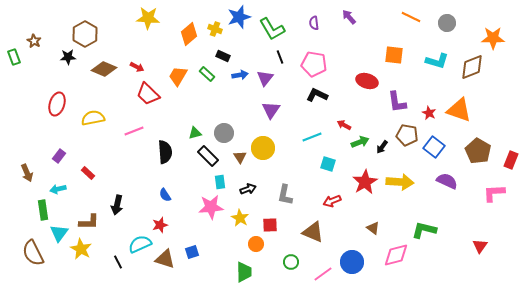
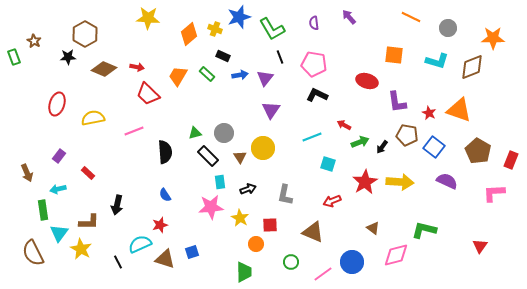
gray circle at (447, 23): moved 1 px right, 5 px down
red arrow at (137, 67): rotated 16 degrees counterclockwise
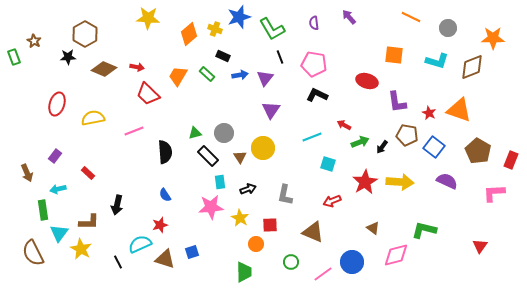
purple rectangle at (59, 156): moved 4 px left
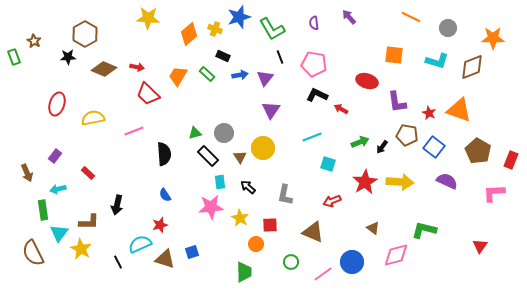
red arrow at (344, 125): moved 3 px left, 16 px up
black semicircle at (165, 152): moved 1 px left, 2 px down
black arrow at (248, 189): moved 2 px up; rotated 119 degrees counterclockwise
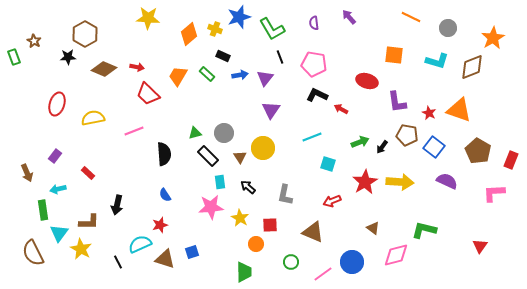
orange star at (493, 38): rotated 30 degrees counterclockwise
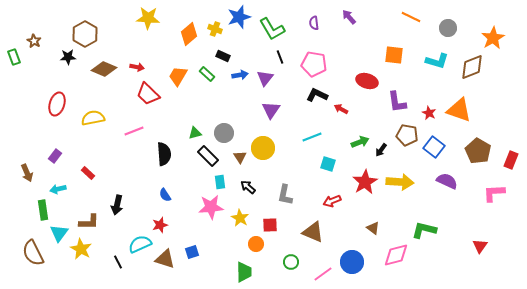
black arrow at (382, 147): moved 1 px left, 3 px down
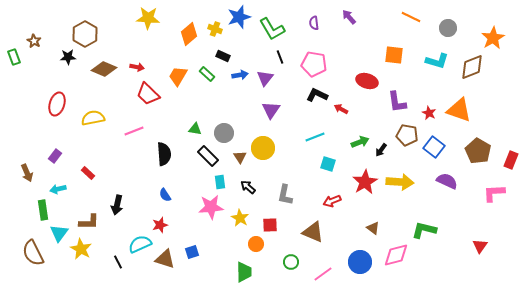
green triangle at (195, 133): moved 4 px up; rotated 24 degrees clockwise
cyan line at (312, 137): moved 3 px right
blue circle at (352, 262): moved 8 px right
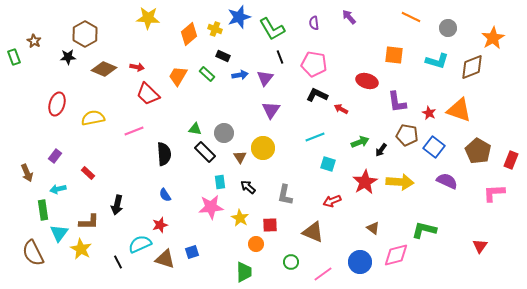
black rectangle at (208, 156): moved 3 px left, 4 px up
